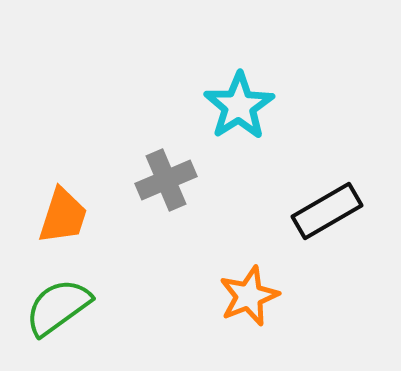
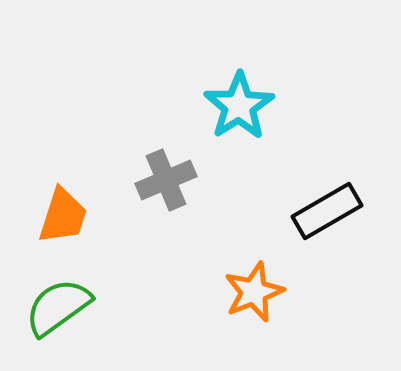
orange star: moved 5 px right, 4 px up
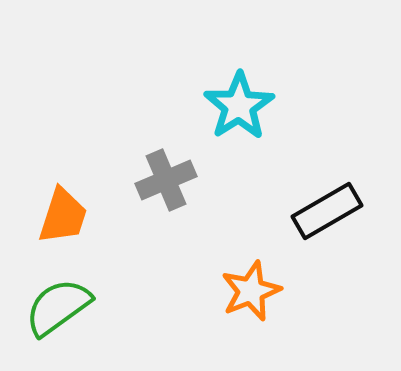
orange star: moved 3 px left, 1 px up
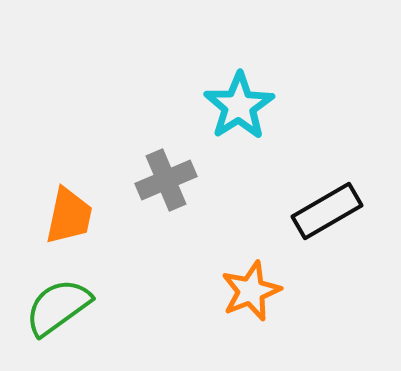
orange trapezoid: moved 6 px right; rotated 6 degrees counterclockwise
